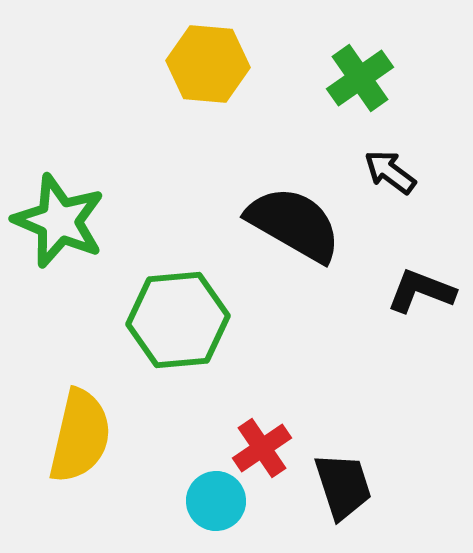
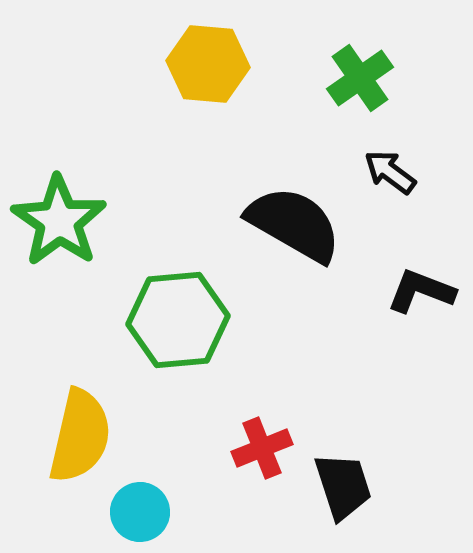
green star: rotated 12 degrees clockwise
red cross: rotated 12 degrees clockwise
cyan circle: moved 76 px left, 11 px down
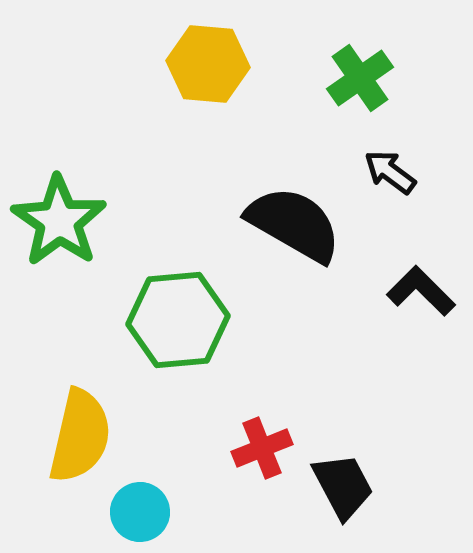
black L-shape: rotated 24 degrees clockwise
black trapezoid: rotated 10 degrees counterclockwise
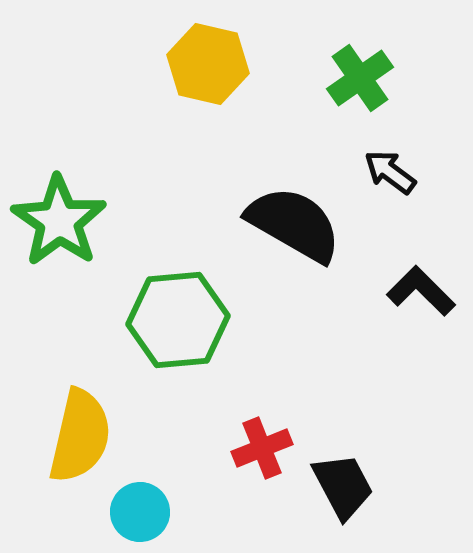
yellow hexagon: rotated 8 degrees clockwise
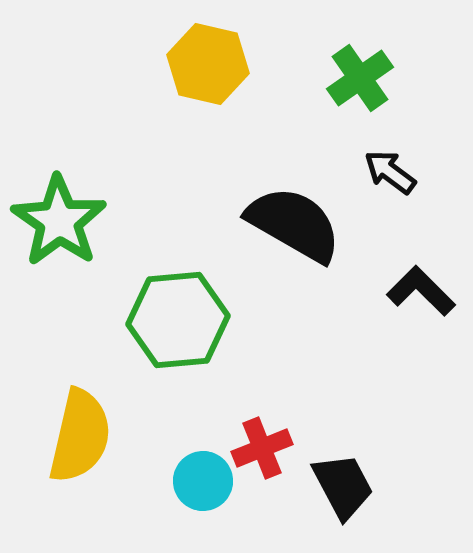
cyan circle: moved 63 px right, 31 px up
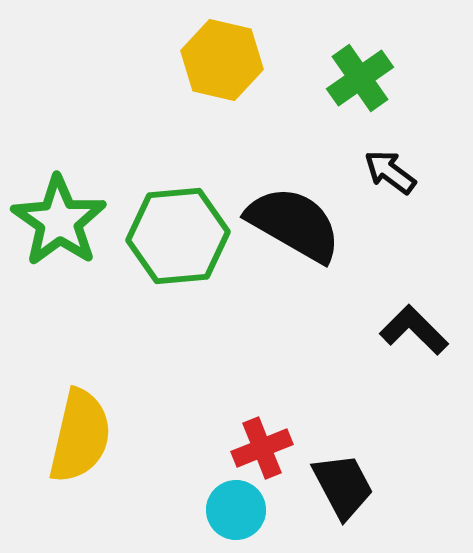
yellow hexagon: moved 14 px right, 4 px up
black L-shape: moved 7 px left, 39 px down
green hexagon: moved 84 px up
cyan circle: moved 33 px right, 29 px down
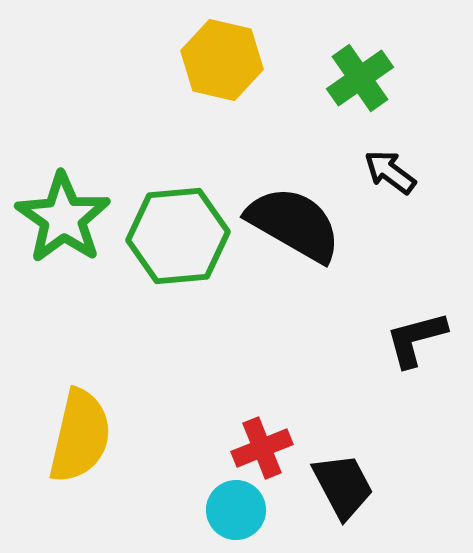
green star: moved 4 px right, 3 px up
black L-shape: moved 2 px right, 9 px down; rotated 60 degrees counterclockwise
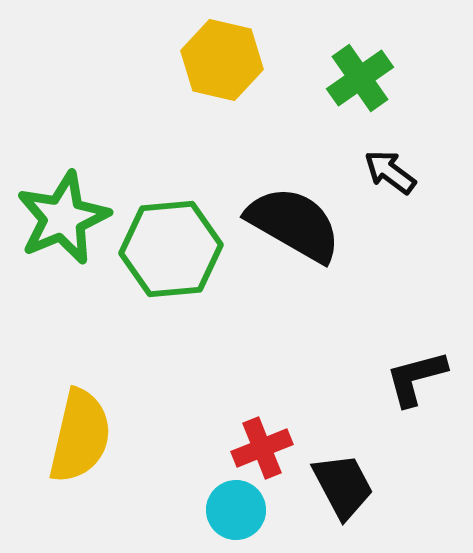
green star: rotated 14 degrees clockwise
green hexagon: moved 7 px left, 13 px down
black L-shape: moved 39 px down
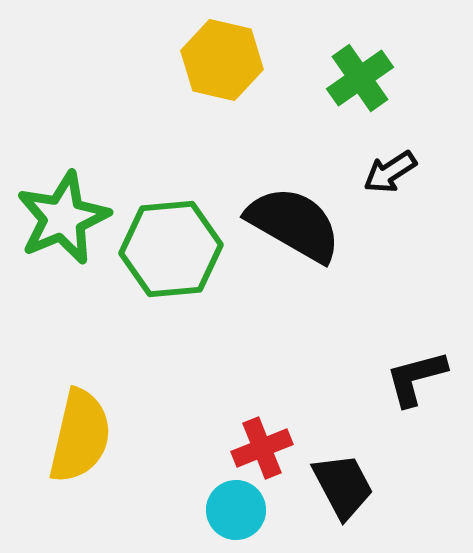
black arrow: rotated 70 degrees counterclockwise
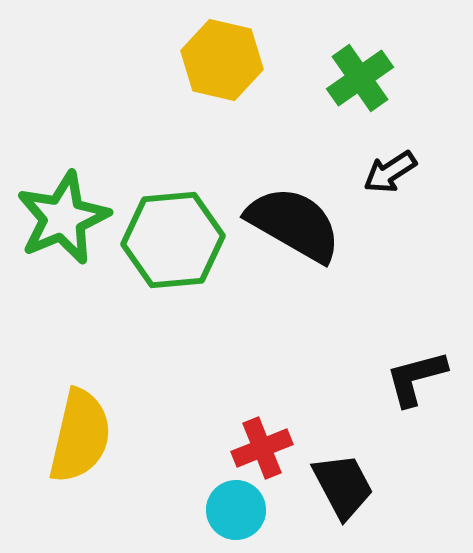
green hexagon: moved 2 px right, 9 px up
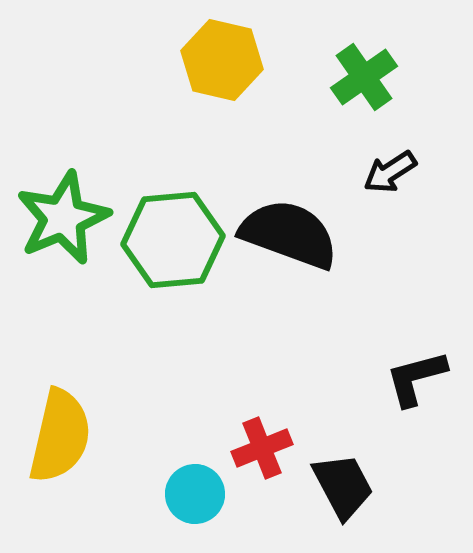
green cross: moved 4 px right, 1 px up
black semicircle: moved 5 px left, 10 px down; rotated 10 degrees counterclockwise
yellow semicircle: moved 20 px left
cyan circle: moved 41 px left, 16 px up
